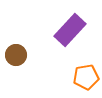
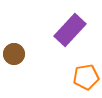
brown circle: moved 2 px left, 1 px up
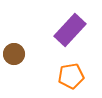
orange pentagon: moved 15 px left, 1 px up
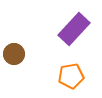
purple rectangle: moved 4 px right, 1 px up
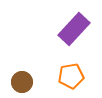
brown circle: moved 8 px right, 28 px down
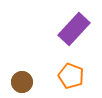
orange pentagon: rotated 30 degrees clockwise
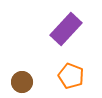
purple rectangle: moved 8 px left
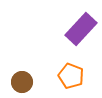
purple rectangle: moved 15 px right
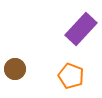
brown circle: moved 7 px left, 13 px up
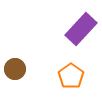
orange pentagon: rotated 15 degrees clockwise
